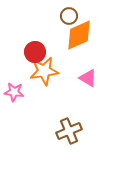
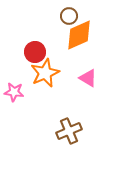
orange star: moved 1 px right, 2 px down; rotated 16 degrees counterclockwise
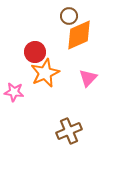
pink triangle: rotated 42 degrees clockwise
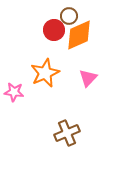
red circle: moved 19 px right, 22 px up
brown cross: moved 2 px left, 2 px down
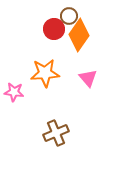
red circle: moved 1 px up
orange diamond: rotated 32 degrees counterclockwise
orange star: rotated 20 degrees clockwise
pink triangle: rotated 24 degrees counterclockwise
brown cross: moved 11 px left
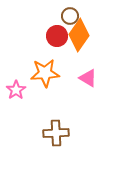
brown circle: moved 1 px right
red circle: moved 3 px right, 7 px down
pink triangle: rotated 18 degrees counterclockwise
pink star: moved 2 px right, 2 px up; rotated 30 degrees clockwise
brown cross: rotated 20 degrees clockwise
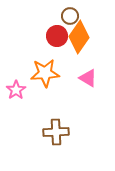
orange diamond: moved 2 px down
brown cross: moved 1 px up
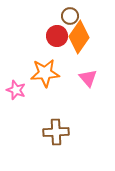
pink triangle: rotated 18 degrees clockwise
pink star: rotated 18 degrees counterclockwise
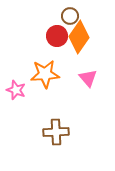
orange star: moved 1 px down
